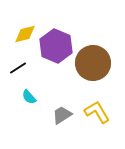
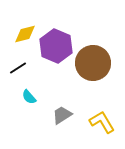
yellow L-shape: moved 5 px right, 10 px down
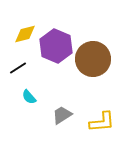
brown circle: moved 4 px up
yellow L-shape: rotated 116 degrees clockwise
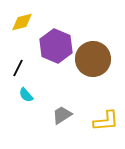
yellow diamond: moved 3 px left, 12 px up
black line: rotated 30 degrees counterclockwise
cyan semicircle: moved 3 px left, 2 px up
yellow L-shape: moved 4 px right, 1 px up
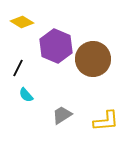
yellow diamond: rotated 45 degrees clockwise
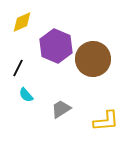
yellow diamond: rotated 55 degrees counterclockwise
gray trapezoid: moved 1 px left, 6 px up
